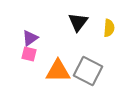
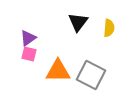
purple triangle: moved 2 px left
gray square: moved 3 px right, 4 px down
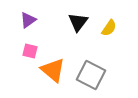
yellow semicircle: rotated 30 degrees clockwise
purple triangle: moved 18 px up
pink square: moved 1 px right, 3 px up
orange triangle: moved 5 px left, 1 px up; rotated 40 degrees clockwise
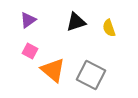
black triangle: moved 2 px left; rotated 35 degrees clockwise
yellow semicircle: rotated 126 degrees clockwise
pink square: rotated 14 degrees clockwise
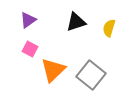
yellow semicircle: rotated 36 degrees clockwise
pink square: moved 2 px up
orange triangle: rotated 36 degrees clockwise
gray square: rotated 12 degrees clockwise
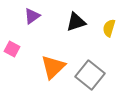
purple triangle: moved 4 px right, 4 px up
pink square: moved 18 px left
orange triangle: moved 3 px up
gray square: moved 1 px left
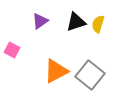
purple triangle: moved 8 px right, 5 px down
yellow semicircle: moved 11 px left, 4 px up
pink square: moved 1 px down
orange triangle: moved 3 px right, 4 px down; rotated 16 degrees clockwise
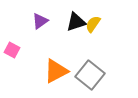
yellow semicircle: moved 5 px left; rotated 18 degrees clockwise
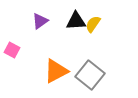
black triangle: moved 1 px up; rotated 15 degrees clockwise
